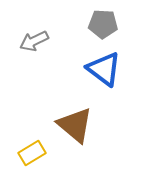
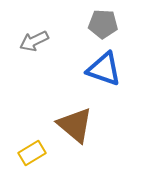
blue triangle: rotated 18 degrees counterclockwise
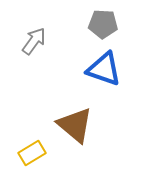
gray arrow: rotated 152 degrees clockwise
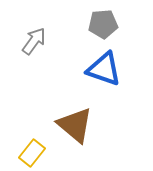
gray pentagon: rotated 8 degrees counterclockwise
yellow rectangle: rotated 20 degrees counterclockwise
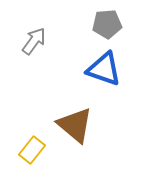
gray pentagon: moved 4 px right
yellow rectangle: moved 3 px up
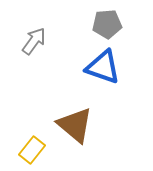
blue triangle: moved 1 px left, 2 px up
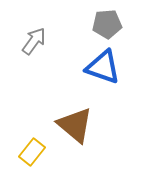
yellow rectangle: moved 2 px down
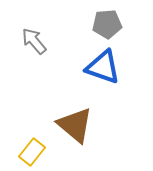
gray arrow: rotated 76 degrees counterclockwise
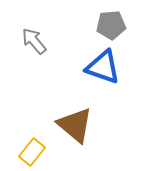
gray pentagon: moved 4 px right, 1 px down
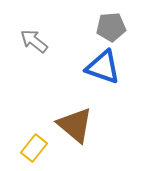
gray pentagon: moved 2 px down
gray arrow: rotated 12 degrees counterclockwise
yellow rectangle: moved 2 px right, 4 px up
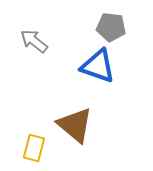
gray pentagon: rotated 12 degrees clockwise
blue triangle: moved 5 px left, 1 px up
yellow rectangle: rotated 24 degrees counterclockwise
